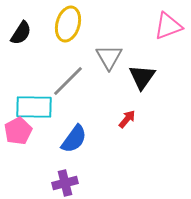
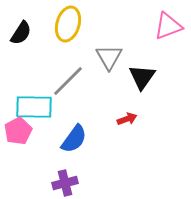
red arrow: rotated 30 degrees clockwise
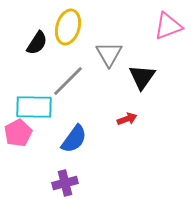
yellow ellipse: moved 3 px down
black semicircle: moved 16 px right, 10 px down
gray triangle: moved 3 px up
pink pentagon: moved 2 px down
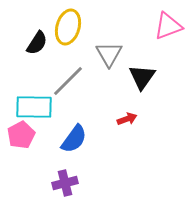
pink pentagon: moved 3 px right, 2 px down
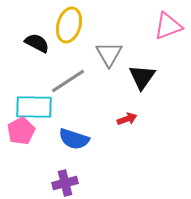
yellow ellipse: moved 1 px right, 2 px up
black semicircle: rotated 95 degrees counterclockwise
gray line: rotated 12 degrees clockwise
pink pentagon: moved 4 px up
blue semicircle: rotated 72 degrees clockwise
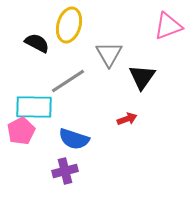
purple cross: moved 12 px up
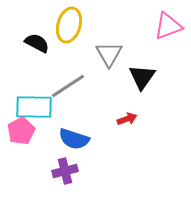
gray line: moved 5 px down
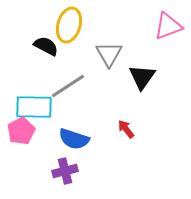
black semicircle: moved 9 px right, 3 px down
red arrow: moved 1 px left, 10 px down; rotated 108 degrees counterclockwise
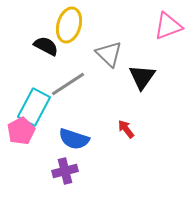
gray triangle: rotated 16 degrees counterclockwise
gray line: moved 2 px up
cyan rectangle: rotated 63 degrees counterclockwise
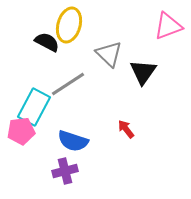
black semicircle: moved 1 px right, 4 px up
black triangle: moved 1 px right, 5 px up
pink pentagon: rotated 20 degrees clockwise
blue semicircle: moved 1 px left, 2 px down
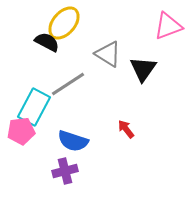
yellow ellipse: moved 5 px left, 2 px up; rotated 24 degrees clockwise
gray triangle: moved 1 px left; rotated 12 degrees counterclockwise
black triangle: moved 3 px up
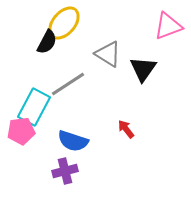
black semicircle: rotated 90 degrees clockwise
